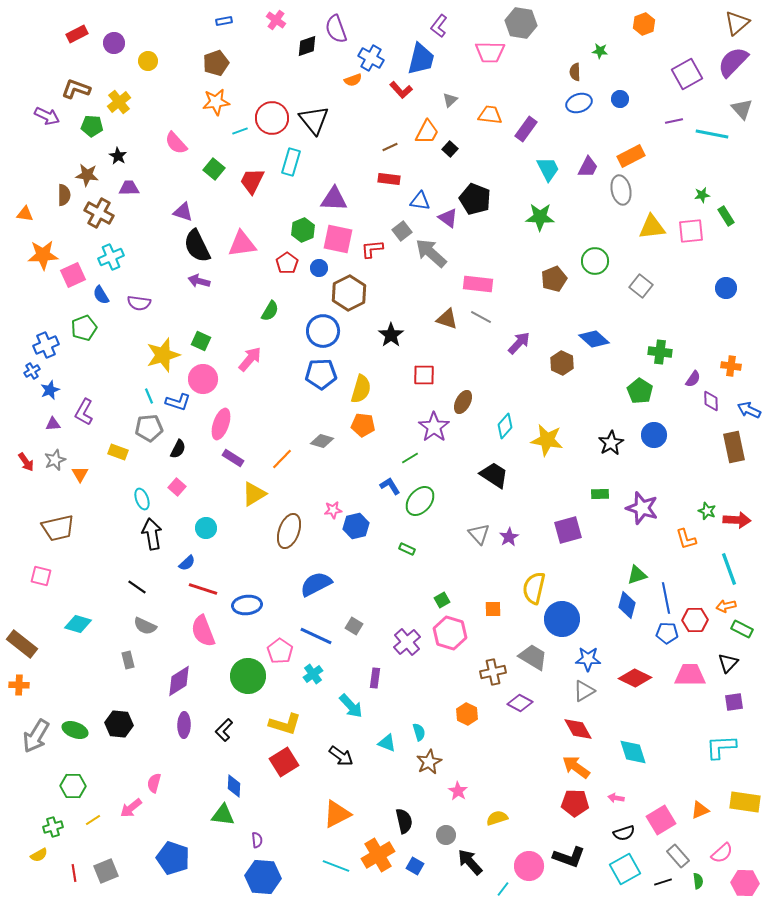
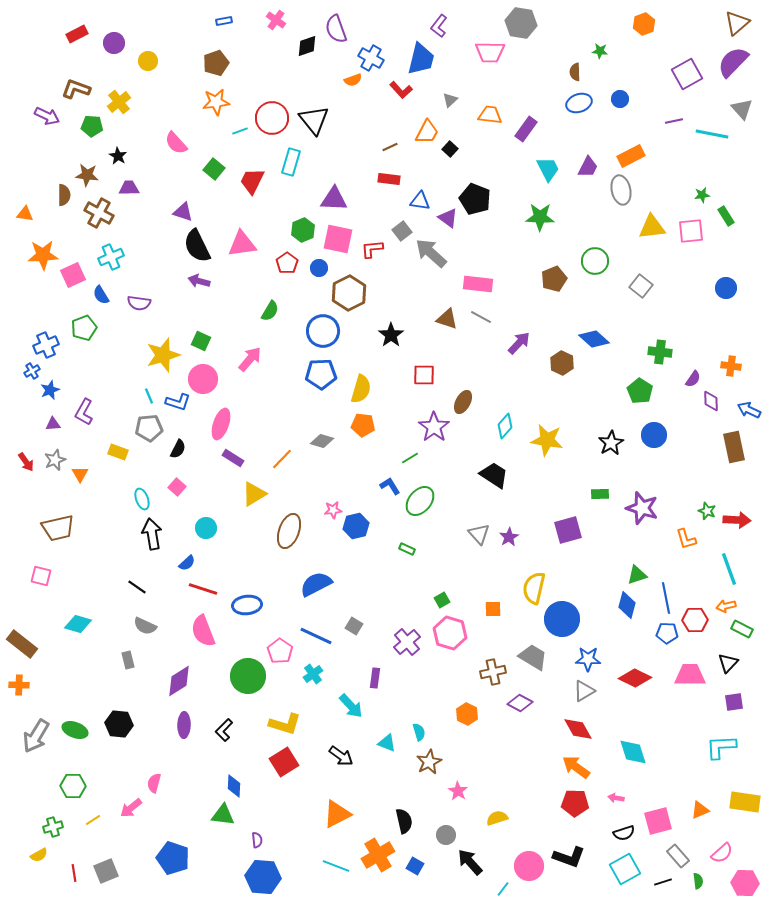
pink square at (661, 820): moved 3 px left, 1 px down; rotated 16 degrees clockwise
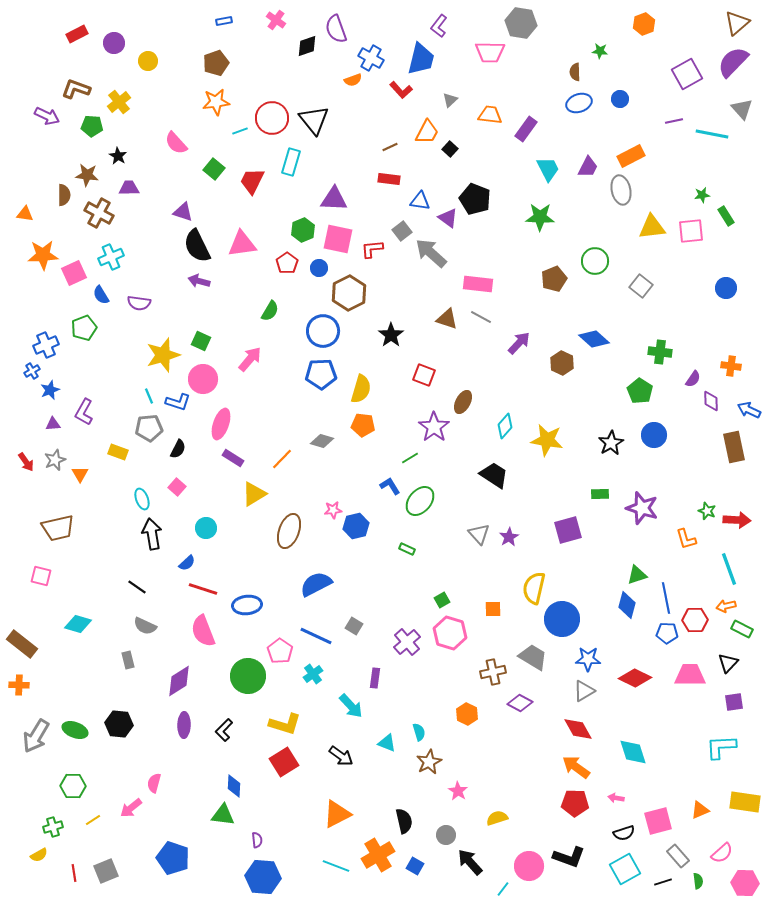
pink square at (73, 275): moved 1 px right, 2 px up
red square at (424, 375): rotated 20 degrees clockwise
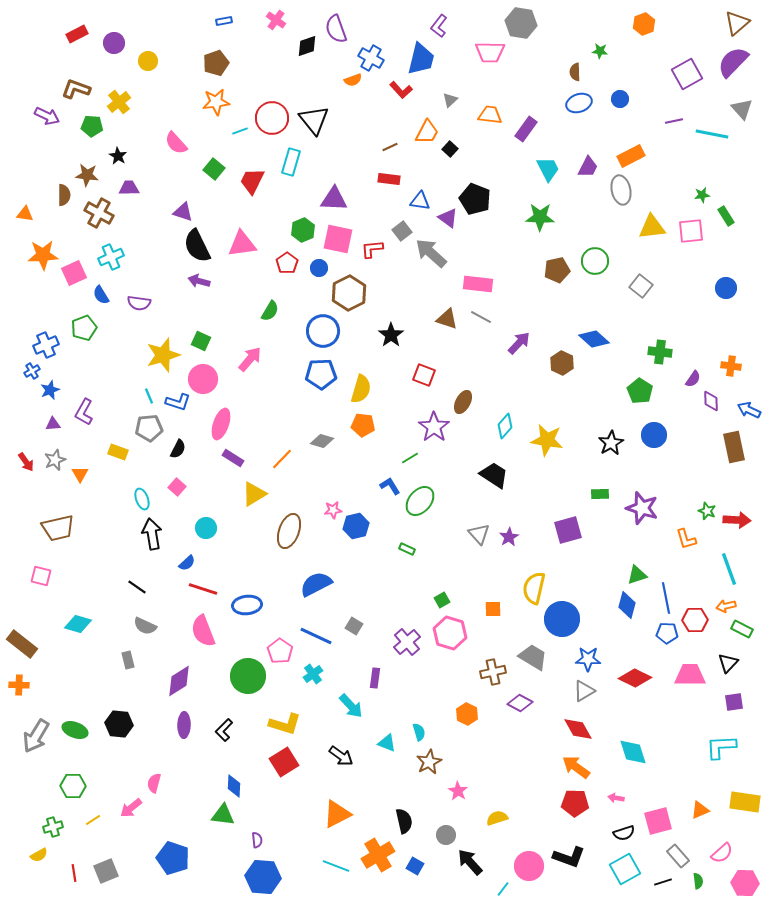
brown pentagon at (554, 279): moved 3 px right, 9 px up; rotated 10 degrees clockwise
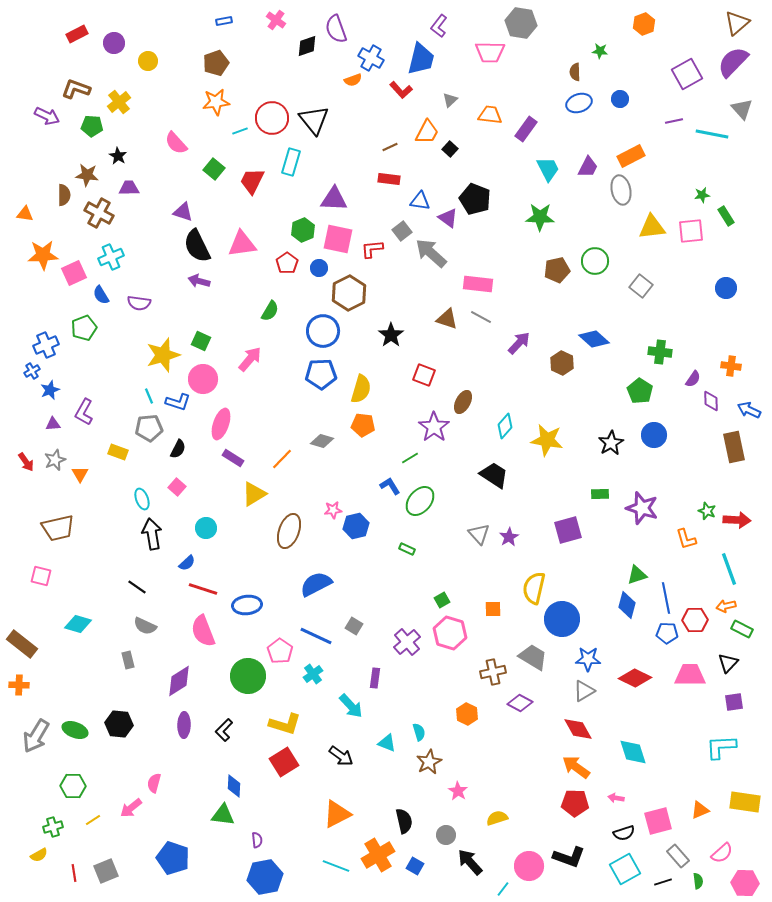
blue hexagon at (263, 877): moved 2 px right; rotated 16 degrees counterclockwise
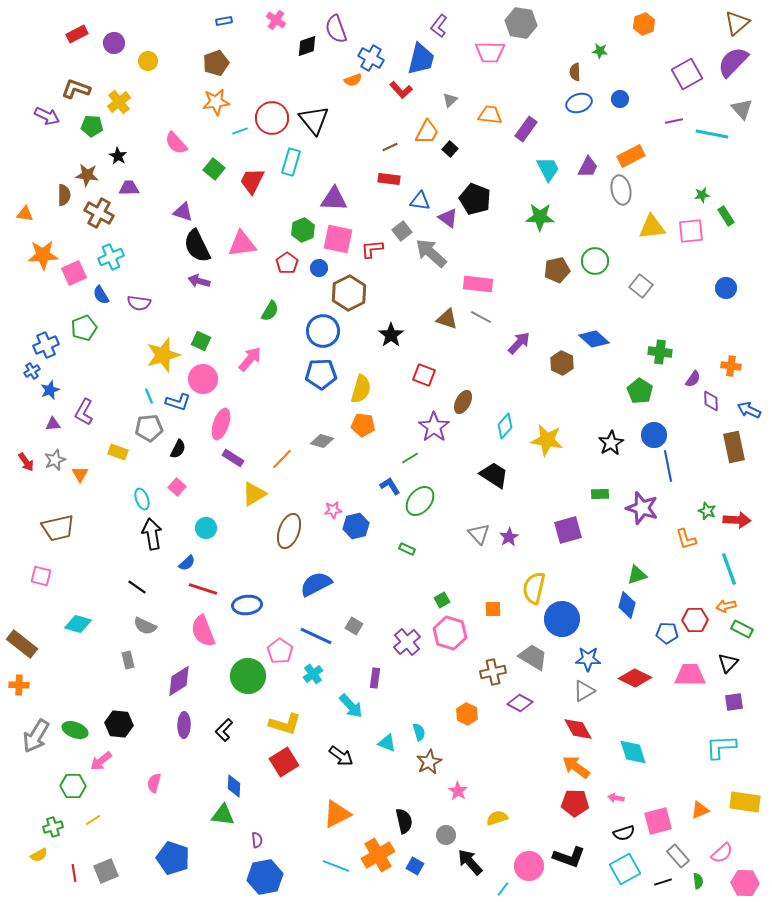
blue line at (666, 598): moved 2 px right, 132 px up
pink arrow at (131, 808): moved 30 px left, 47 px up
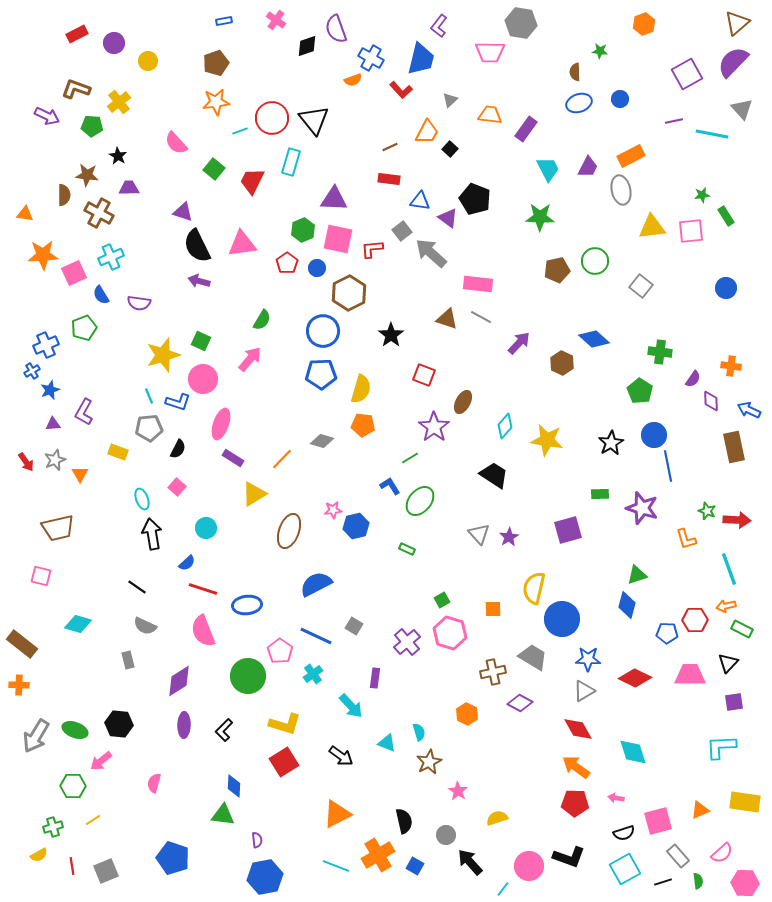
blue circle at (319, 268): moved 2 px left
green semicircle at (270, 311): moved 8 px left, 9 px down
red line at (74, 873): moved 2 px left, 7 px up
